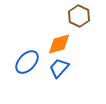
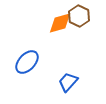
orange diamond: moved 1 px right, 21 px up
blue trapezoid: moved 9 px right, 14 px down
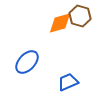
brown hexagon: moved 1 px right; rotated 10 degrees counterclockwise
blue trapezoid: rotated 25 degrees clockwise
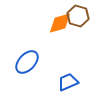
brown hexagon: moved 2 px left
